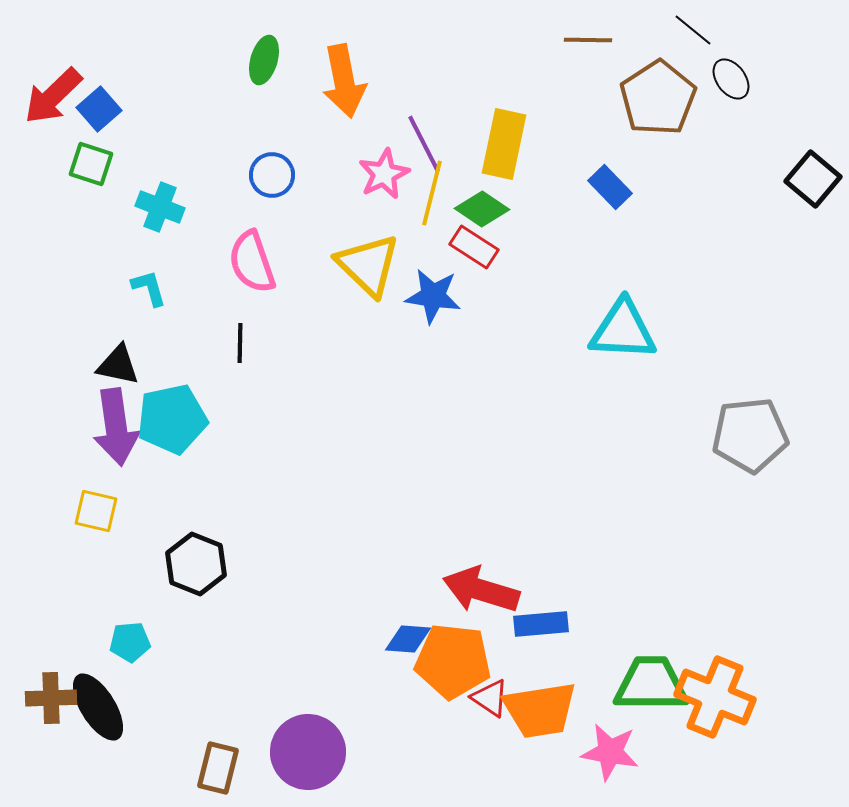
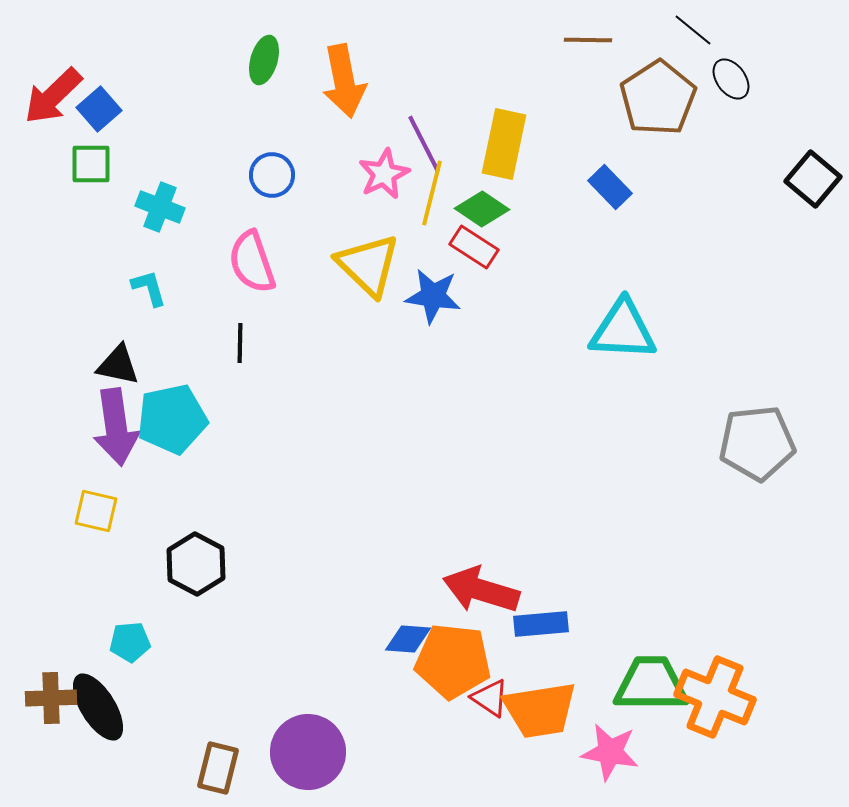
green square at (91, 164): rotated 18 degrees counterclockwise
gray pentagon at (750, 435): moved 7 px right, 8 px down
black hexagon at (196, 564): rotated 6 degrees clockwise
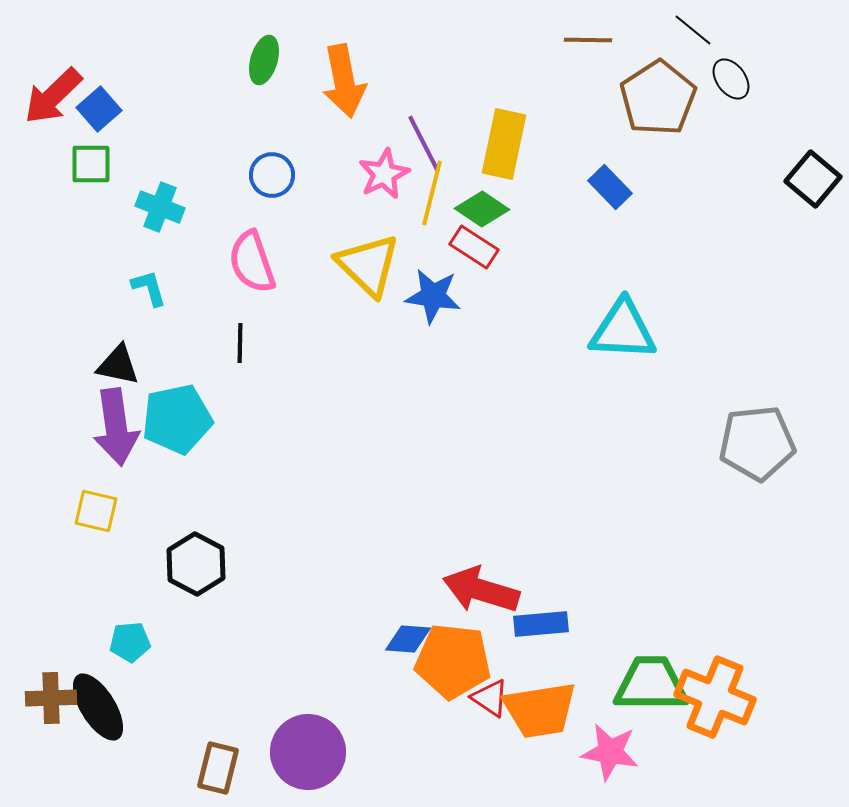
cyan pentagon at (172, 419): moved 5 px right
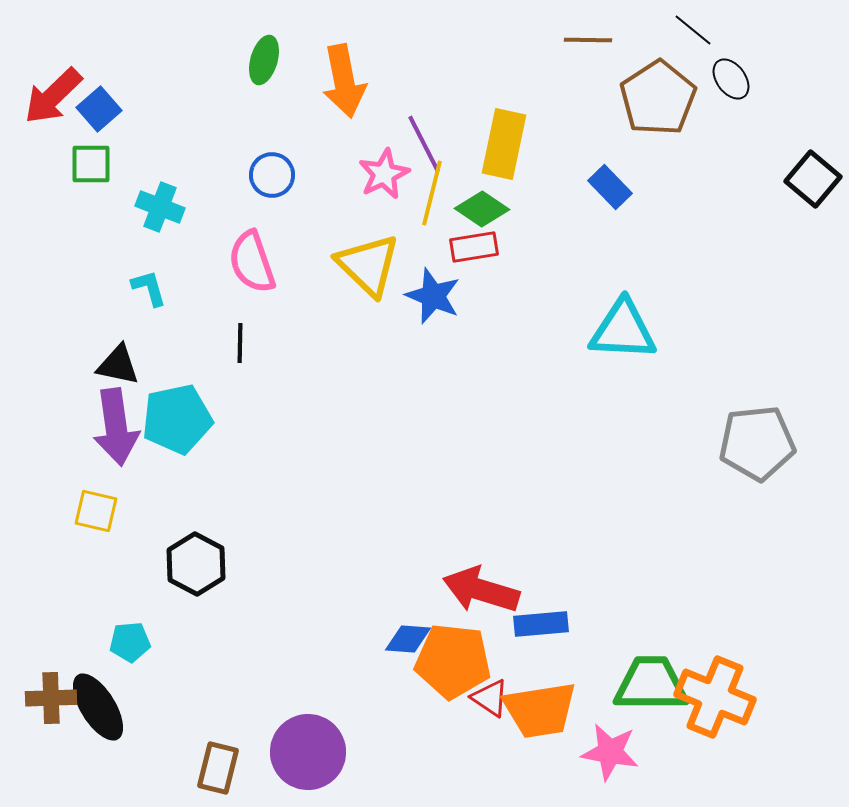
red rectangle at (474, 247): rotated 42 degrees counterclockwise
blue star at (433, 296): rotated 14 degrees clockwise
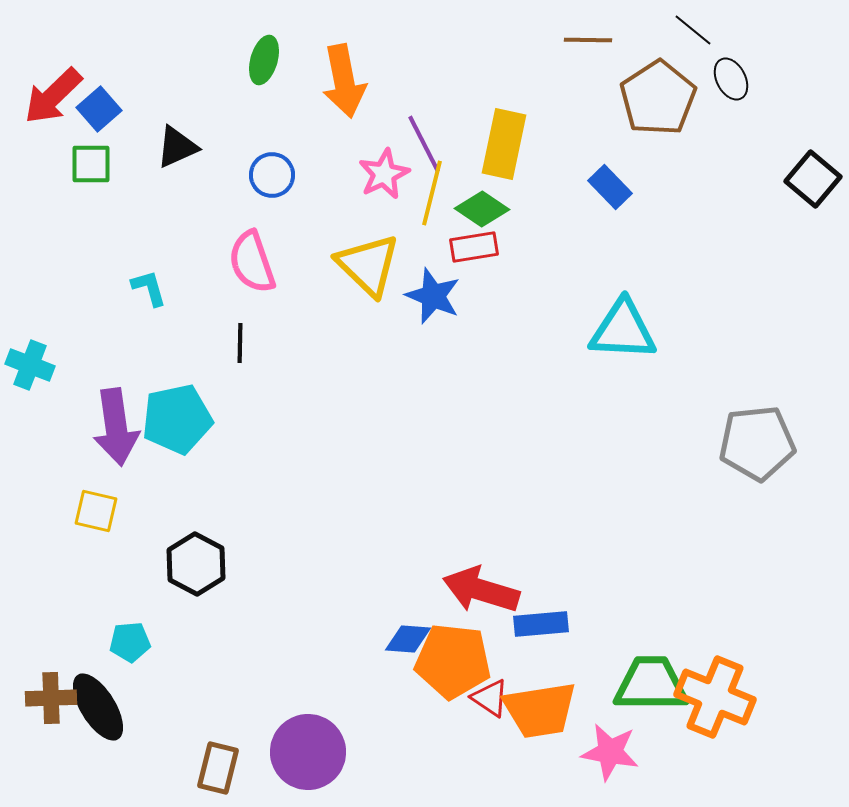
black ellipse at (731, 79): rotated 9 degrees clockwise
cyan cross at (160, 207): moved 130 px left, 158 px down
black triangle at (118, 365): moved 59 px right, 218 px up; rotated 36 degrees counterclockwise
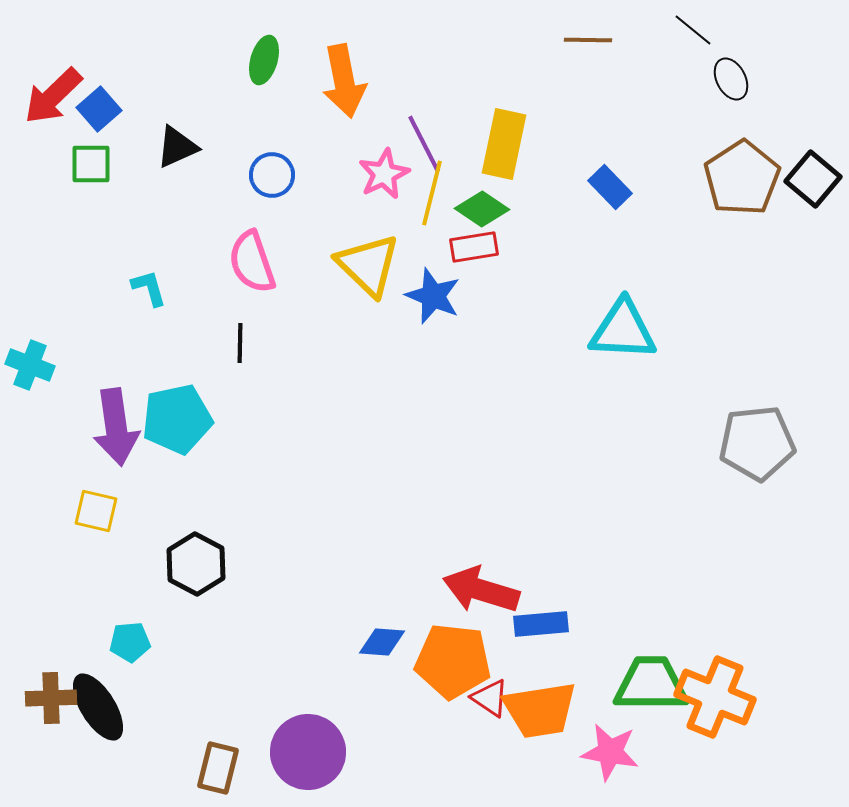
brown pentagon at (658, 98): moved 84 px right, 80 px down
blue diamond at (408, 639): moved 26 px left, 3 px down
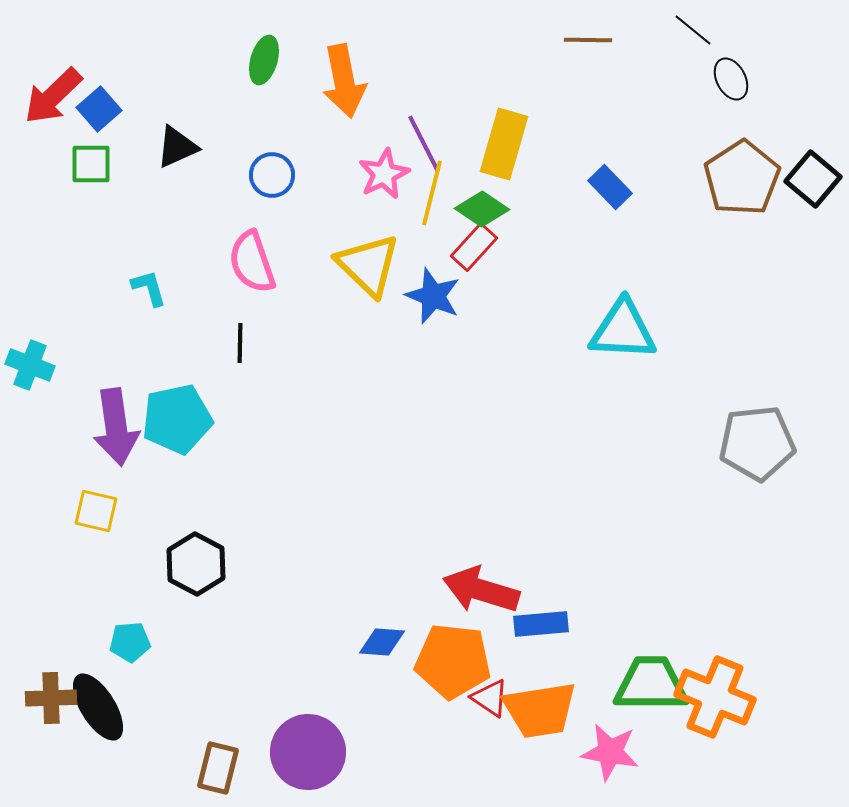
yellow rectangle at (504, 144): rotated 4 degrees clockwise
red rectangle at (474, 247): rotated 39 degrees counterclockwise
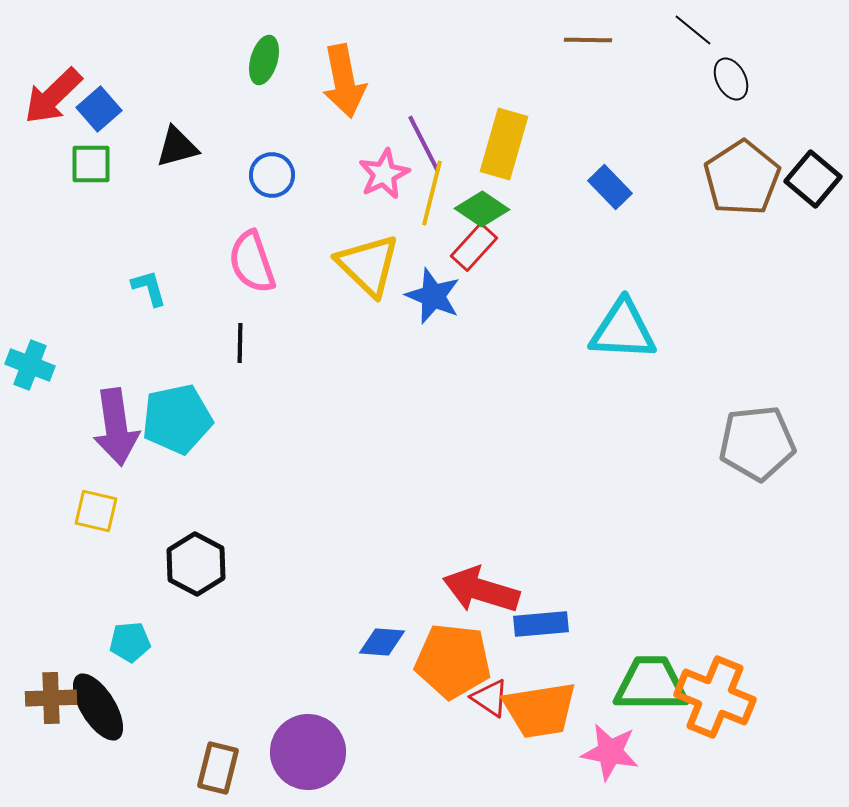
black triangle at (177, 147): rotated 9 degrees clockwise
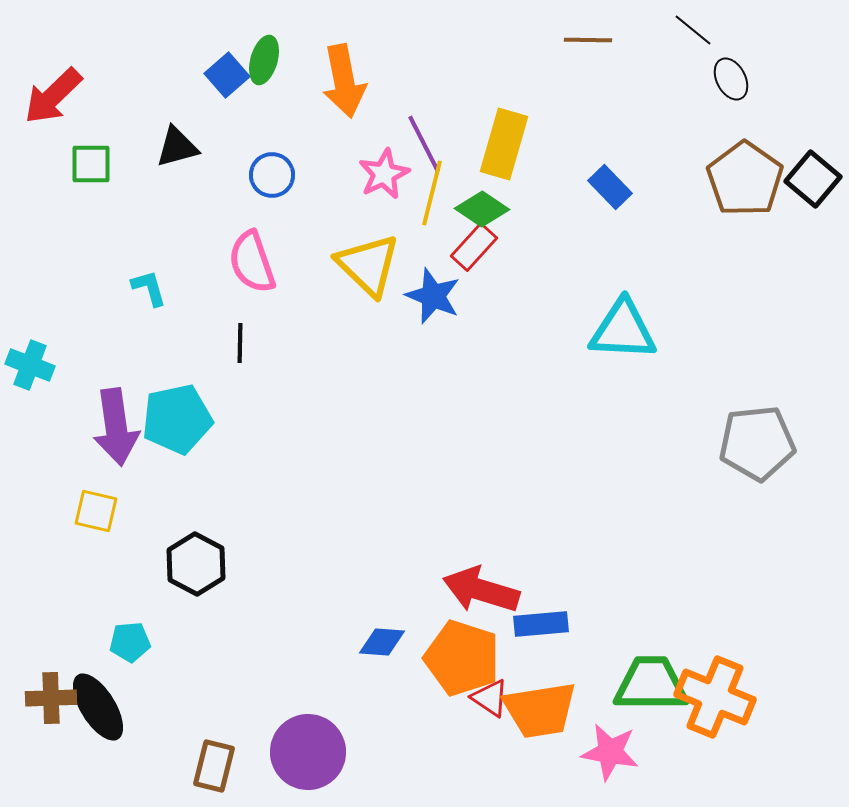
blue square at (99, 109): moved 128 px right, 34 px up
brown pentagon at (742, 178): moved 3 px right, 1 px down; rotated 4 degrees counterclockwise
orange pentagon at (453, 661): moved 9 px right, 3 px up; rotated 12 degrees clockwise
brown rectangle at (218, 768): moved 4 px left, 2 px up
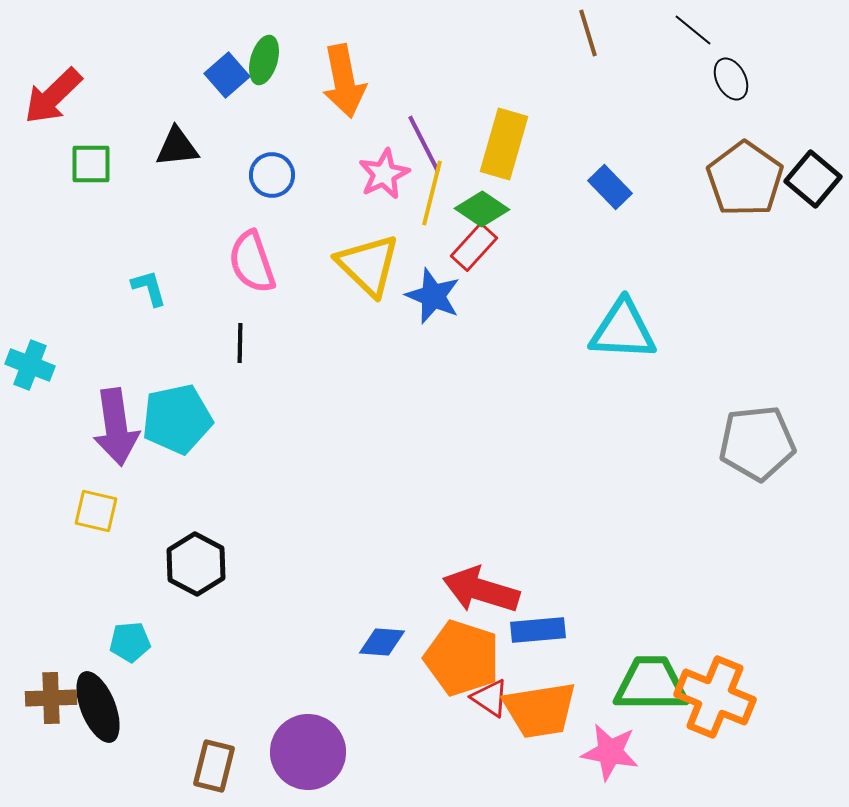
brown line at (588, 40): moved 7 px up; rotated 72 degrees clockwise
black triangle at (177, 147): rotated 9 degrees clockwise
blue rectangle at (541, 624): moved 3 px left, 6 px down
black ellipse at (98, 707): rotated 10 degrees clockwise
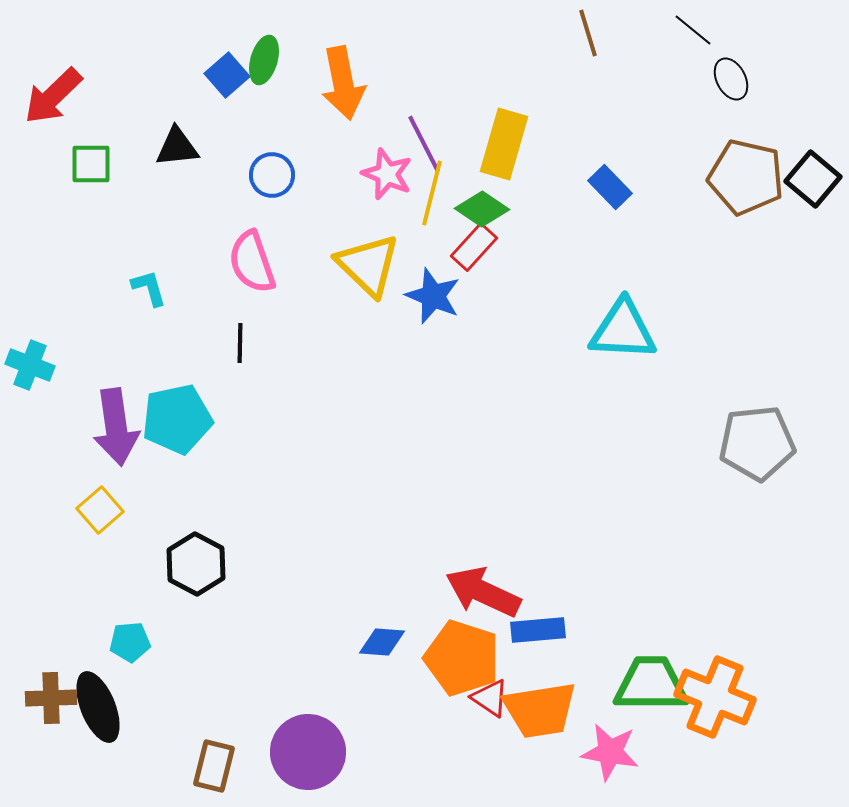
orange arrow at (344, 81): moved 1 px left, 2 px down
pink star at (384, 174): moved 3 px right; rotated 24 degrees counterclockwise
brown pentagon at (745, 179): moved 1 px right, 2 px up; rotated 22 degrees counterclockwise
yellow square at (96, 511): moved 4 px right, 1 px up; rotated 36 degrees clockwise
red arrow at (481, 590): moved 2 px right, 2 px down; rotated 8 degrees clockwise
